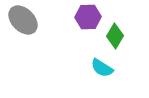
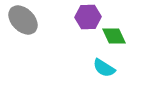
green diamond: moved 1 px left; rotated 55 degrees counterclockwise
cyan semicircle: moved 2 px right
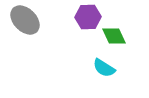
gray ellipse: moved 2 px right
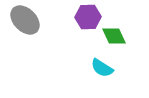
cyan semicircle: moved 2 px left
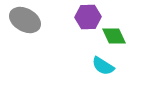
gray ellipse: rotated 16 degrees counterclockwise
cyan semicircle: moved 1 px right, 2 px up
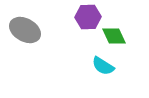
gray ellipse: moved 10 px down
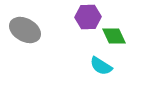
cyan semicircle: moved 2 px left
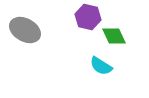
purple hexagon: rotated 15 degrees clockwise
